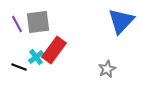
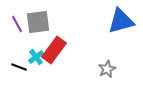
blue triangle: rotated 32 degrees clockwise
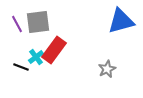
black line: moved 2 px right
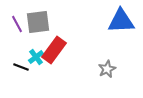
blue triangle: rotated 12 degrees clockwise
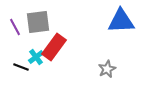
purple line: moved 2 px left, 3 px down
red rectangle: moved 3 px up
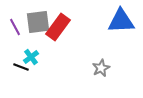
red rectangle: moved 4 px right, 20 px up
cyan cross: moved 5 px left
gray star: moved 6 px left, 1 px up
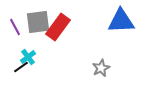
cyan cross: moved 3 px left
black line: rotated 56 degrees counterclockwise
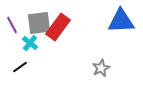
gray square: moved 1 px right, 1 px down
purple line: moved 3 px left, 2 px up
cyan cross: moved 2 px right, 14 px up; rotated 14 degrees counterclockwise
black line: moved 1 px left
